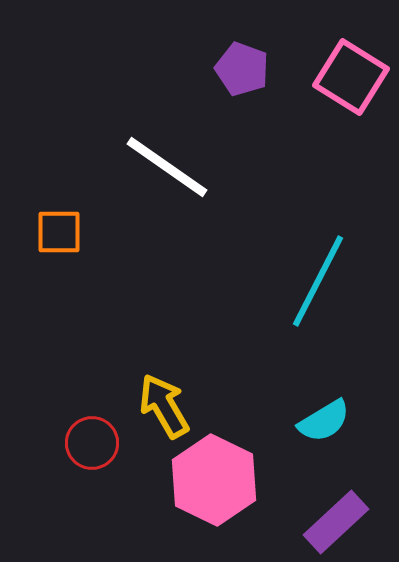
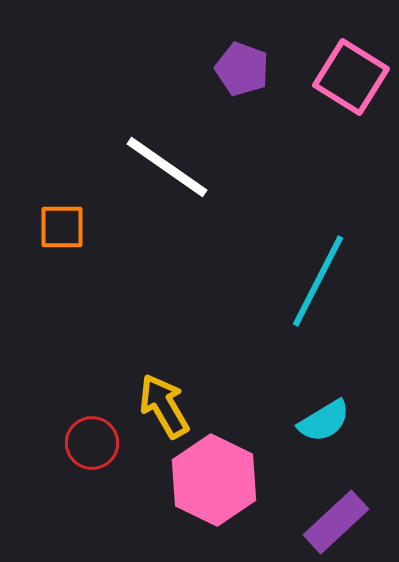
orange square: moved 3 px right, 5 px up
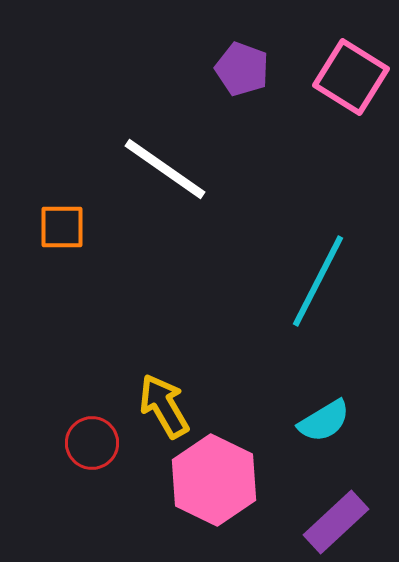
white line: moved 2 px left, 2 px down
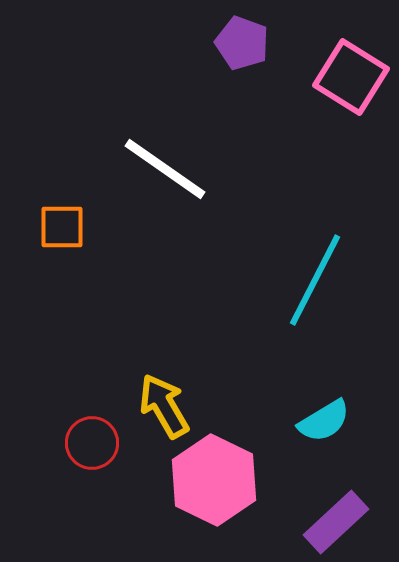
purple pentagon: moved 26 px up
cyan line: moved 3 px left, 1 px up
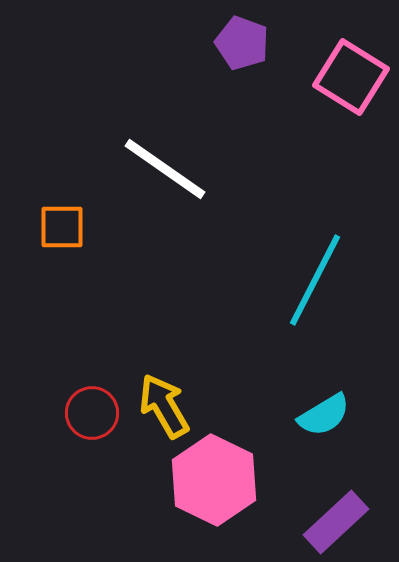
cyan semicircle: moved 6 px up
red circle: moved 30 px up
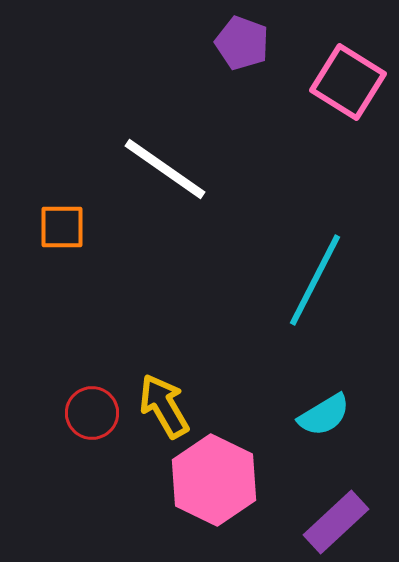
pink square: moved 3 px left, 5 px down
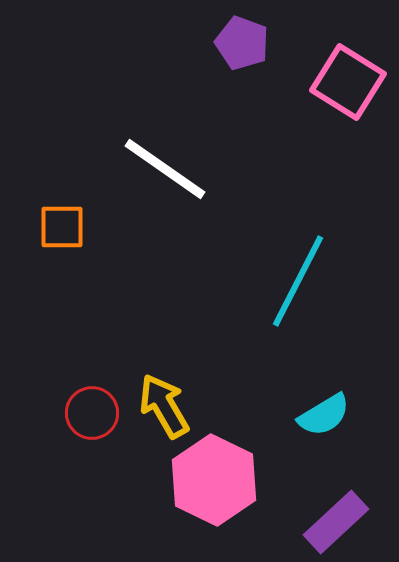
cyan line: moved 17 px left, 1 px down
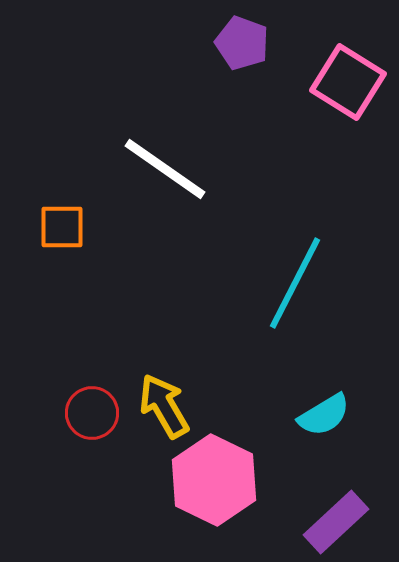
cyan line: moved 3 px left, 2 px down
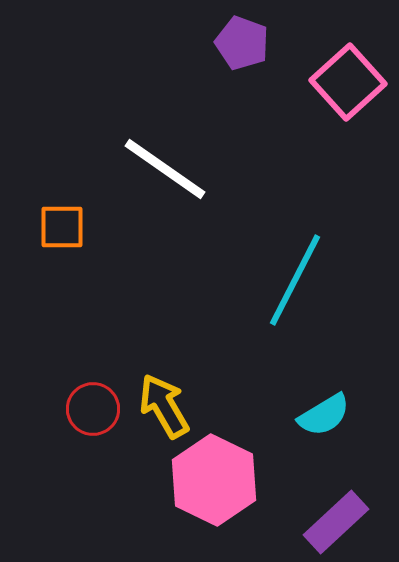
pink square: rotated 16 degrees clockwise
cyan line: moved 3 px up
red circle: moved 1 px right, 4 px up
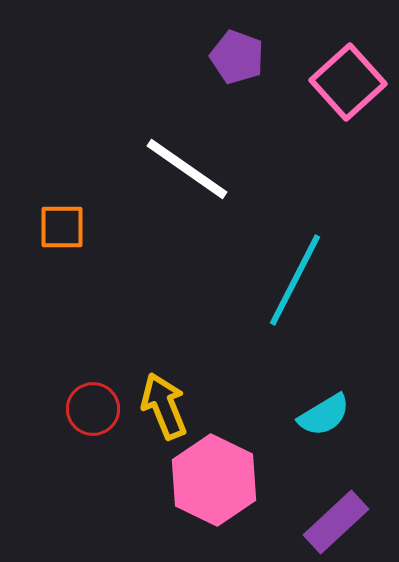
purple pentagon: moved 5 px left, 14 px down
white line: moved 22 px right
yellow arrow: rotated 8 degrees clockwise
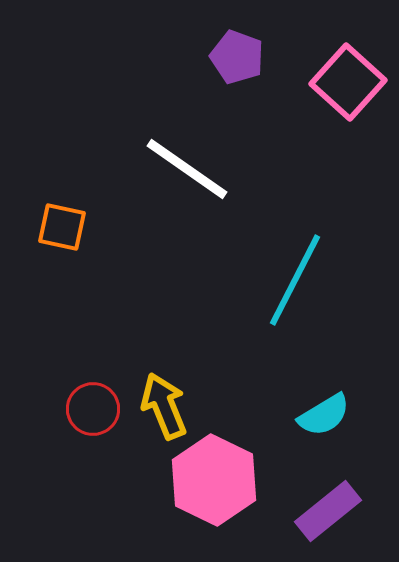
pink square: rotated 6 degrees counterclockwise
orange square: rotated 12 degrees clockwise
purple rectangle: moved 8 px left, 11 px up; rotated 4 degrees clockwise
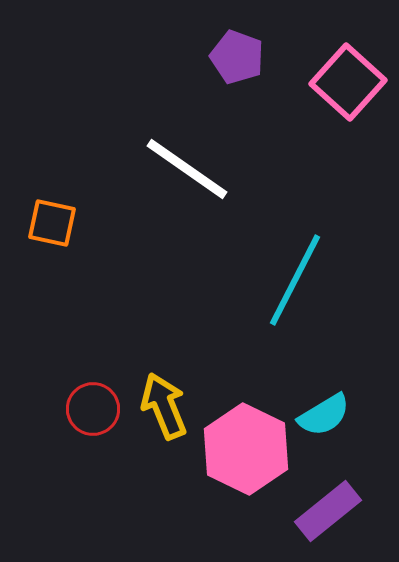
orange square: moved 10 px left, 4 px up
pink hexagon: moved 32 px right, 31 px up
